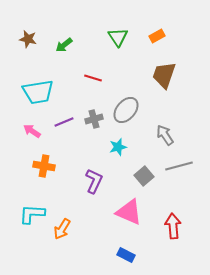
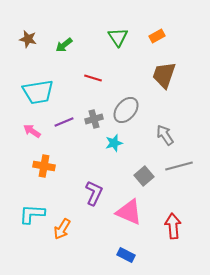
cyan star: moved 4 px left, 4 px up
purple L-shape: moved 12 px down
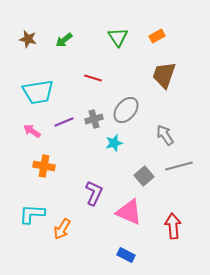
green arrow: moved 5 px up
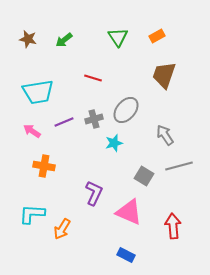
gray square: rotated 18 degrees counterclockwise
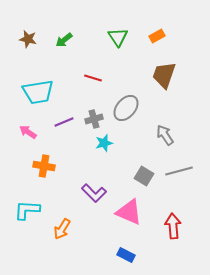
gray ellipse: moved 2 px up
pink arrow: moved 4 px left, 1 px down
cyan star: moved 10 px left
gray line: moved 5 px down
purple L-shape: rotated 110 degrees clockwise
cyan L-shape: moved 5 px left, 4 px up
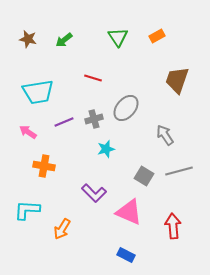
brown trapezoid: moved 13 px right, 5 px down
cyan star: moved 2 px right, 6 px down
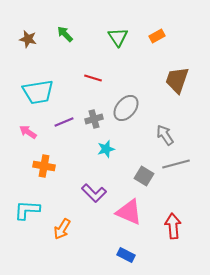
green arrow: moved 1 px right, 6 px up; rotated 84 degrees clockwise
gray line: moved 3 px left, 7 px up
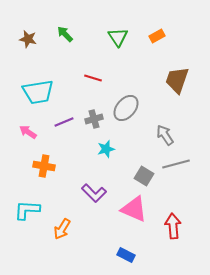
pink triangle: moved 5 px right, 3 px up
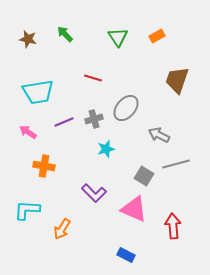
gray arrow: moved 6 px left; rotated 30 degrees counterclockwise
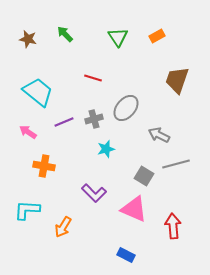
cyan trapezoid: rotated 132 degrees counterclockwise
orange arrow: moved 1 px right, 2 px up
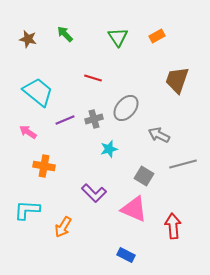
purple line: moved 1 px right, 2 px up
cyan star: moved 3 px right
gray line: moved 7 px right
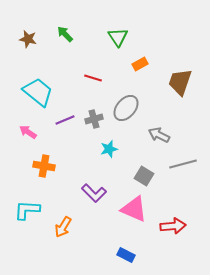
orange rectangle: moved 17 px left, 28 px down
brown trapezoid: moved 3 px right, 2 px down
red arrow: rotated 90 degrees clockwise
